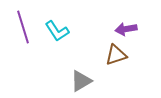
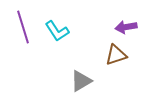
purple arrow: moved 2 px up
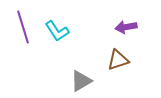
brown triangle: moved 2 px right, 5 px down
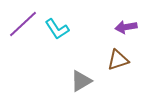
purple line: moved 3 px up; rotated 64 degrees clockwise
cyan L-shape: moved 2 px up
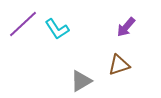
purple arrow: rotated 40 degrees counterclockwise
brown triangle: moved 1 px right, 5 px down
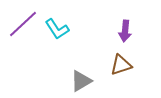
purple arrow: moved 1 px left, 4 px down; rotated 35 degrees counterclockwise
brown triangle: moved 2 px right
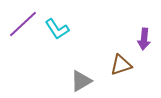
purple arrow: moved 19 px right, 8 px down
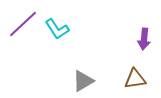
brown triangle: moved 14 px right, 14 px down; rotated 10 degrees clockwise
gray triangle: moved 2 px right
